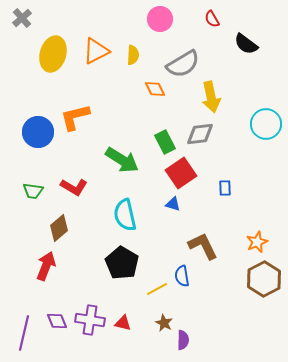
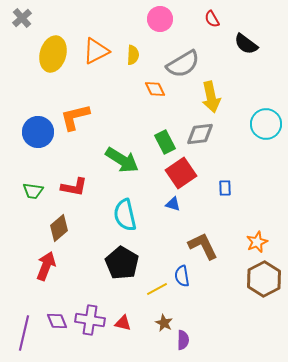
red L-shape: rotated 20 degrees counterclockwise
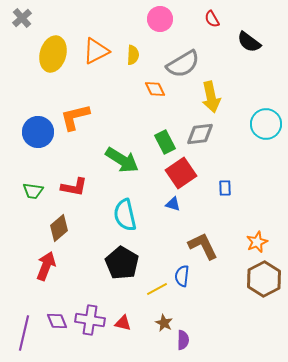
black semicircle: moved 3 px right, 2 px up
blue semicircle: rotated 15 degrees clockwise
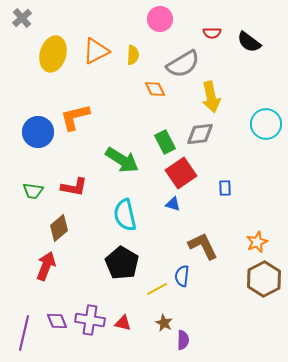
red semicircle: moved 14 px down; rotated 60 degrees counterclockwise
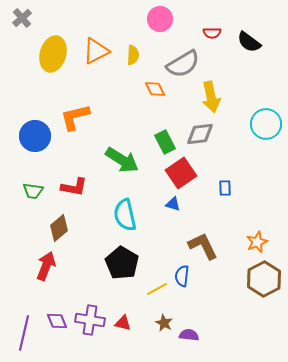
blue circle: moved 3 px left, 4 px down
purple semicircle: moved 6 px right, 5 px up; rotated 84 degrees counterclockwise
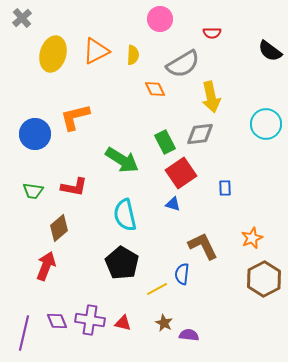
black semicircle: moved 21 px right, 9 px down
blue circle: moved 2 px up
orange star: moved 5 px left, 4 px up
blue semicircle: moved 2 px up
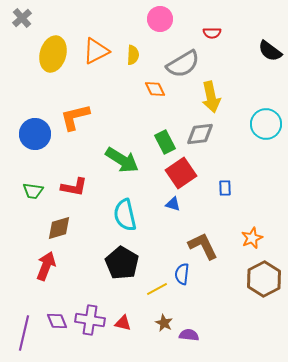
brown diamond: rotated 24 degrees clockwise
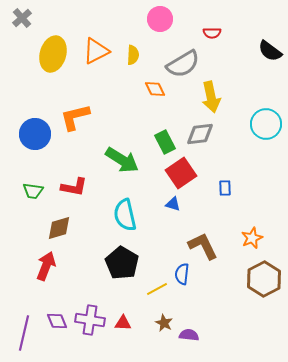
red triangle: rotated 12 degrees counterclockwise
